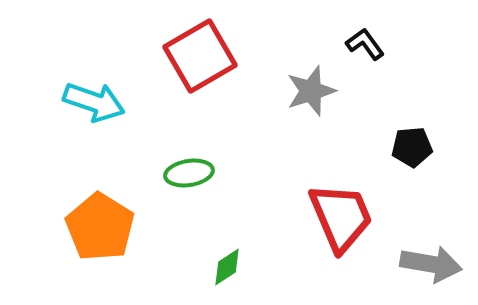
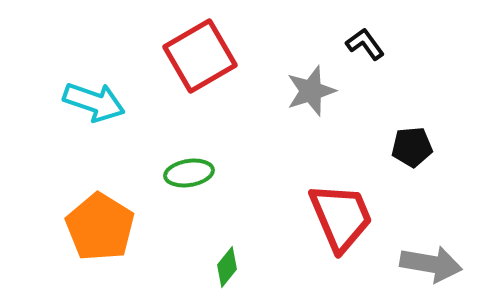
green diamond: rotated 18 degrees counterclockwise
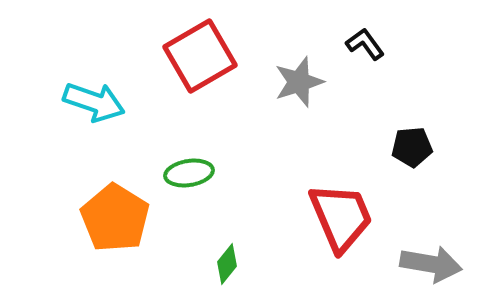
gray star: moved 12 px left, 9 px up
orange pentagon: moved 15 px right, 9 px up
green diamond: moved 3 px up
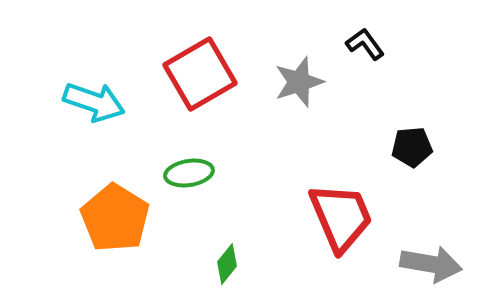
red square: moved 18 px down
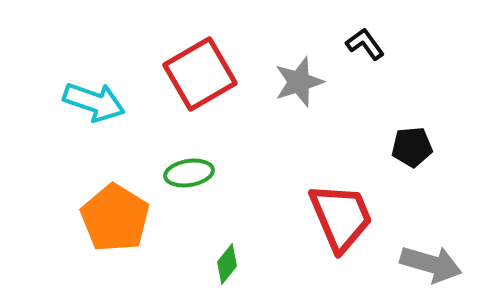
gray arrow: rotated 6 degrees clockwise
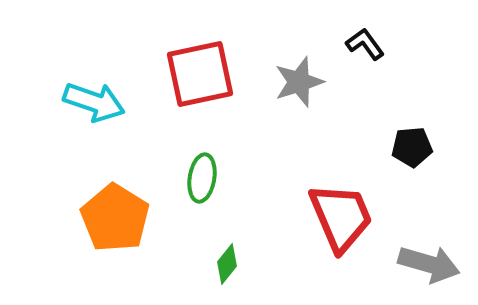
red square: rotated 18 degrees clockwise
green ellipse: moved 13 px right, 5 px down; rotated 72 degrees counterclockwise
gray arrow: moved 2 px left
